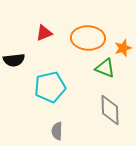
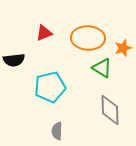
green triangle: moved 3 px left; rotated 10 degrees clockwise
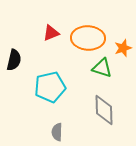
red triangle: moved 7 px right
black semicircle: rotated 70 degrees counterclockwise
green triangle: rotated 15 degrees counterclockwise
gray diamond: moved 6 px left
gray semicircle: moved 1 px down
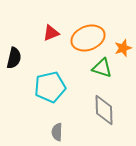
orange ellipse: rotated 24 degrees counterclockwise
black semicircle: moved 2 px up
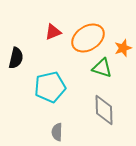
red triangle: moved 2 px right, 1 px up
orange ellipse: rotated 12 degrees counterclockwise
black semicircle: moved 2 px right
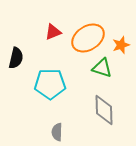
orange star: moved 2 px left, 3 px up
cyan pentagon: moved 3 px up; rotated 12 degrees clockwise
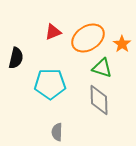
orange star: moved 1 px right, 1 px up; rotated 18 degrees counterclockwise
gray diamond: moved 5 px left, 10 px up
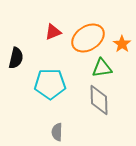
green triangle: rotated 25 degrees counterclockwise
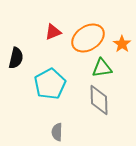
cyan pentagon: rotated 28 degrees counterclockwise
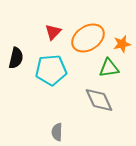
red triangle: rotated 24 degrees counterclockwise
orange star: rotated 24 degrees clockwise
green triangle: moved 7 px right
cyan pentagon: moved 1 px right, 14 px up; rotated 24 degrees clockwise
gray diamond: rotated 24 degrees counterclockwise
